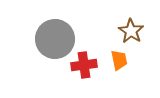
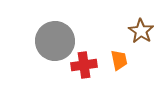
brown star: moved 10 px right
gray circle: moved 2 px down
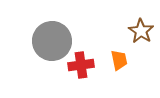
gray circle: moved 3 px left
red cross: moved 3 px left
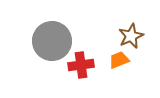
brown star: moved 10 px left, 5 px down; rotated 15 degrees clockwise
orange trapezoid: rotated 100 degrees counterclockwise
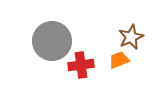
brown star: moved 1 px down
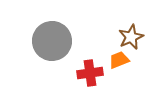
red cross: moved 9 px right, 8 px down
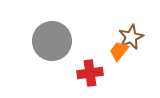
orange trapezoid: moved 9 px up; rotated 30 degrees counterclockwise
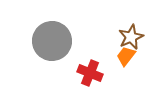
orange trapezoid: moved 7 px right, 5 px down
red cross: rotated 30 degrees clockwise
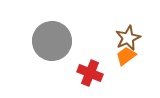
brown star: moved 3 px left, 1 px down
orange trapezoid: rotated 15 degrees clockwise
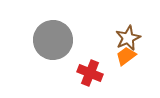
gray circle: moved 1 px right, 1 px up
